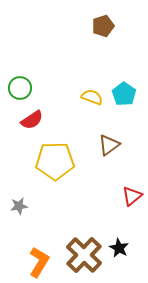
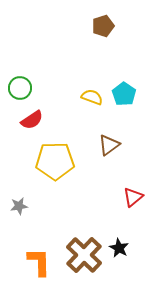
red triangle: moved 1 px right, 1 px down
orange L-shape: rotated 32 degrees counterclockwise
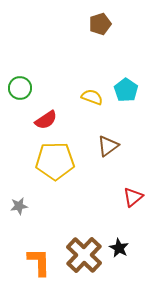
brown pentagon: moved 3 px left, 2 px up
cyan pentagon: moved 2 px right, 4 px up
red semicircle: moved 14 px right
brown triangle: moved 1 px left, 1 px down
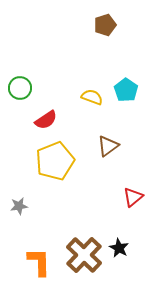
brown pentagon: moved 5 px right, 1 px down
yellow pentagon: rotated 21 degrees counterclockwise
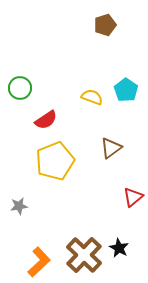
brown triangle: moved 3 px right, 2 px down
orange L-shape: rotated 48 degrees clockwise
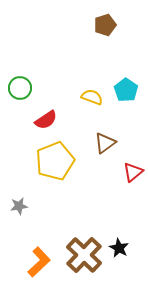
brown triangle: moved 6 px left, 5 px up
red triangle: moved 25 px up
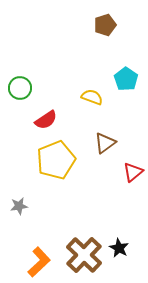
cyan pentagon: moved 11 px up
yellow pentagon: moved 1 px right, 1 px up
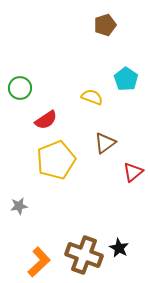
brown cross: rotated 24 degrees counterclockwise
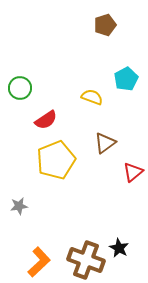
cyan pentagon: rotated 10 degrees clockwise
brown cross: moved 2 px right, 5 px down
